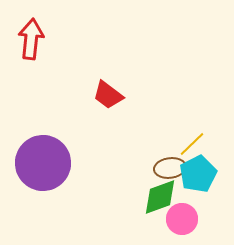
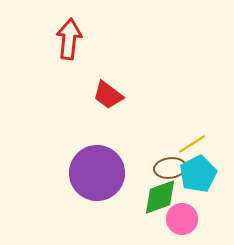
red arrow: moved 38 px right
yellow line: rotated 12 degrees clockwise
purple circle: moved 54 px right, 10 px down
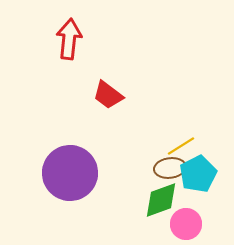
yellow line: moved 11 px left, 2 px down
purple circle: moved 27 px left
green diamond: moved 1 px right, 3 px down
pink circle: moved 4 px right, 5 px down
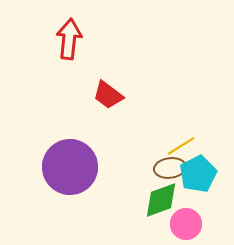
purple circle: moved 6 px up
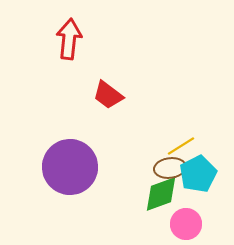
green diamond: moved 6 px up
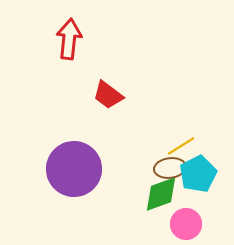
purple circle: moved 4 px right, 2 px down
